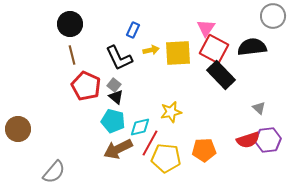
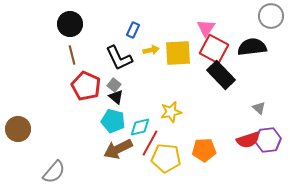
gray circle: moved 2 px left
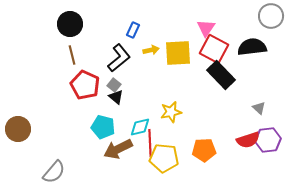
black L-shape: rotated 104 degrees counterclockwise
red pentagon: moved 1 px left, 1 px up
cyan pentagon: moved 10 px left, 6 px down
red line: rotated 32 degrees counterclockwise
yellow pentagon: moved 2 px left
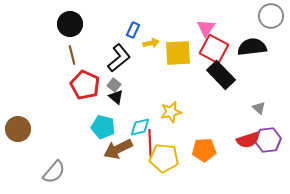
yellow arrow: moved 7 px up
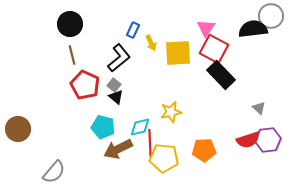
yellow arrow: rotated 77 degrees clockwise
black semicircle: moved 1 px right, 18 px up
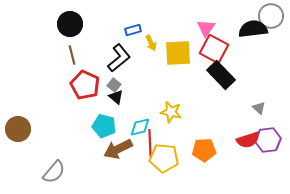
blue rectangle: rotated 49 degrees clockwise
yellow star: rotated 25 degrees clockwise
cyan pentagon: moved 1 px right, 1 px up
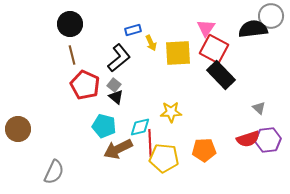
yellow star: rotated 15 degrees counterclockwise
red semicircle: moved 1 px up
gray semicircle: rotated 15 degrees counterclockwise
